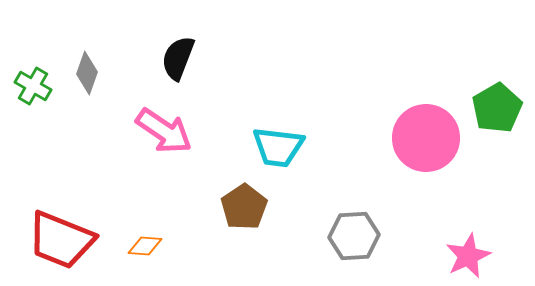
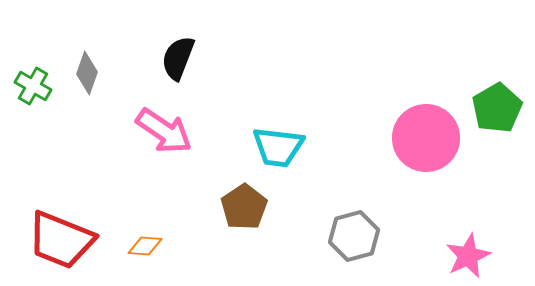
gray hexagon: rotated 12 degrees counterclockwise
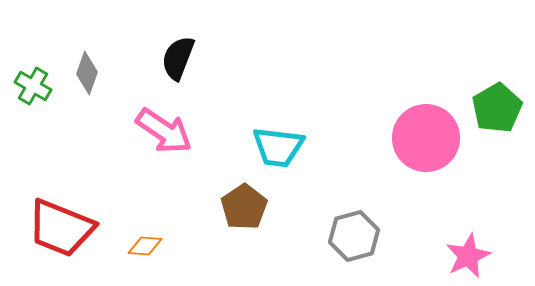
red trapezoid: moved 12 px up
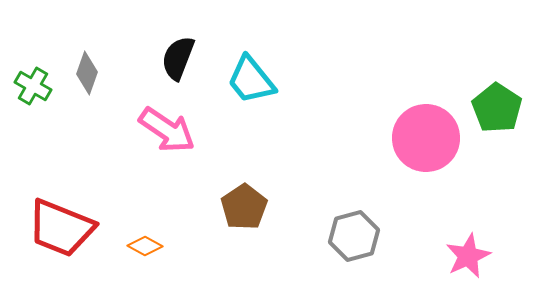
green pentagon: rotated 9 degrees counterclockwise
pink arrow: moved 3 px right, 1 px up
cyan trapezoid: moved 27 px left, 67 px up; rotated 44 degrees clockwise
orange diamond: rotated 24 degrees clockwise
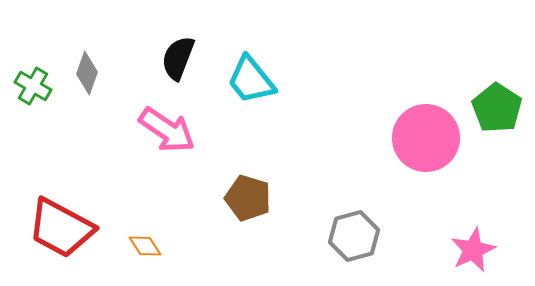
brown pentagon: moved 4 px right, 9 px up; rotated 21 degrees counterclockwise
red trapezoid: rotated 6 degrees clockwise
orange diamond: rotated 28 degrees clockwise
pink star: moved 5 px right, 6 px up
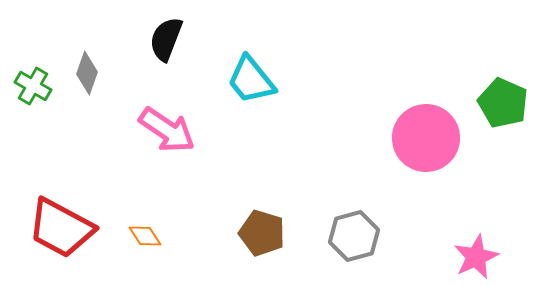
black semicircle: moved 12 px left, 19 px up
green pentagon: moved 6 px right, 5 px up; rotated 9 degrees counterclockwise
brown pentagon: moved 14 px right, 35 px down
orange diamond: moved 10 px up
pink star: moved 3 px right, 7 px down
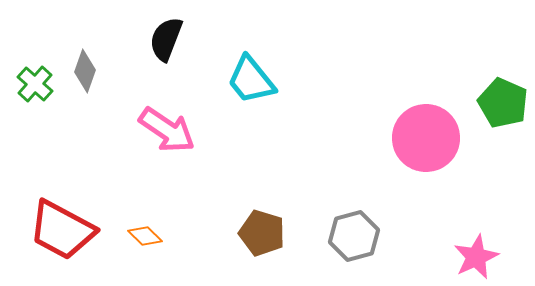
gray diamond: moved 2 px left, 2 px up
green cross: moved 2 px right, 2 px up; rotated 12 degrees clockwise
red trapezoid: moved 1 px right, 2 px down
orange diamond: rotated 12 degrees counterclockwise
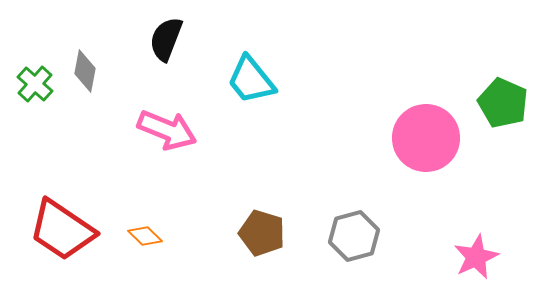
gray diamond: rotated 9 degrees counterclockwise
pink arrow: rotated 12 degrees counterclockwise
red trapezoid: rotated 6 degrees clockwise
